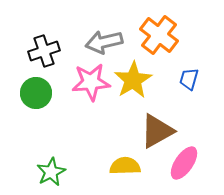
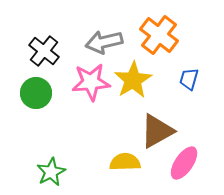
black cross: rotated 32 degrees counterclockwise
yellow semicircle: moved 4 px up
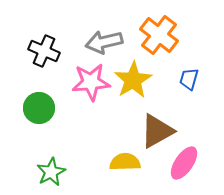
black cross: rotated 16 degrees counterclockwise
green circle: moved 3 px right, 15 px down
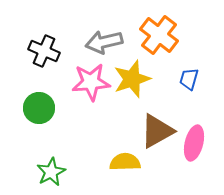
yellow star: moved 1 px left, 1 px up; rotated 12 degrees clockwise
pink ellipse: moved 10 px right, 20 px up; rotated 20 degrees counterclockwise
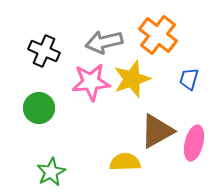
orange cross: moved 1 px left
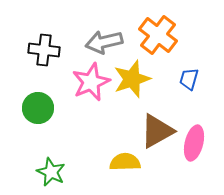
black cross: moved 1 px up; rotated 16 degrees counterclockwise
pink star: rotated 18 degrees counterclockwise
green circle: moved 1 px left
green star: rotated 20 degrees counterclockwise
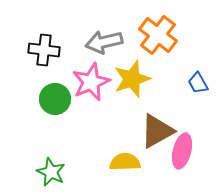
blue trapezoid: moved 9 px right, 4 px down; rotated 45 degrees counterclockwise
green circle: moved 17 px right, 9 px up
pink ellipse: moved 12 px left, 8 px down
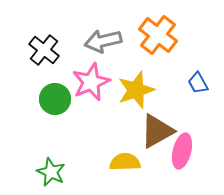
gray arrow: moved 1 px left, 1 px up
black cross: rotated 32 degrees clockwise
yellow star: moved 4 px right, 11 px down
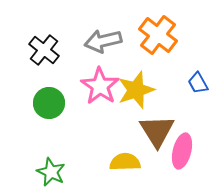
pink star: moved 9 px right, 4 px down; rotated 15 degrees counterclockwise
green circle: moved 6 px left, 4 px down
brown triangle: rotated 33 degrees counterclockwise
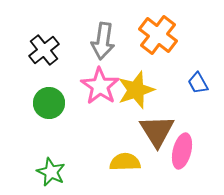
gray arrow: rotated 69 degrees counterclockwise
black cross: rotated 12 degrees clockwise
